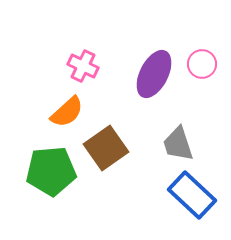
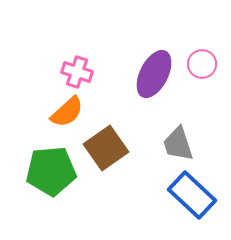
pink cross: moved 6 px left, 6 px down; rotated 8 degrees counterclockwise
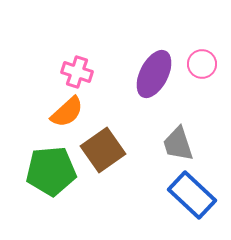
brown square: moved 3 px left, 2 px down
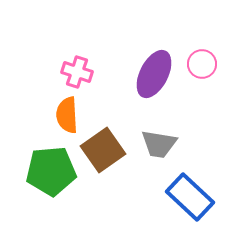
orange semicircle: moved 3 px down; rotated 129 degrees clockwise
gray trapezoid: moved 19 px left; rotated 63 degrees counterclockwise
blue rectangle: moved 2 px left, 2 px down
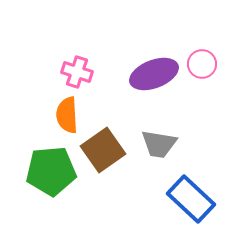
purple ellipse: rotated 42 degrees clockwise
blue rectangle: moved 1 px right, 2 px down
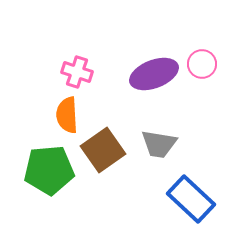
green pentagon: moved 2 px left, 1 px up
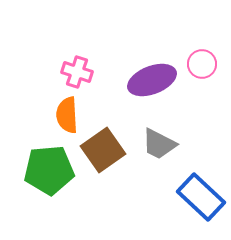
purple ellipse: moved 2 px left, 6 px down
gray trapezoid: rotated 18 degrees clockwise
blue rectangle: moved 10 px right, 2 px up
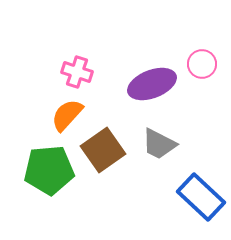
purple ellipse: moved 4 px down
orange semicircle: rotated 45 degrees clockwise
